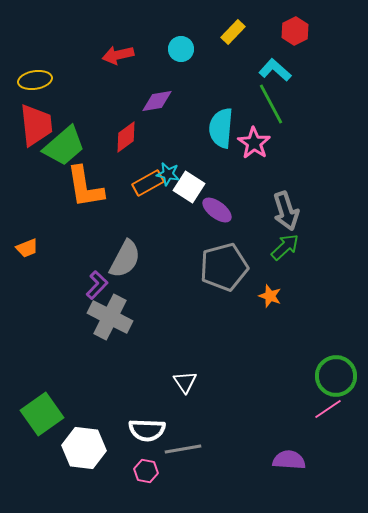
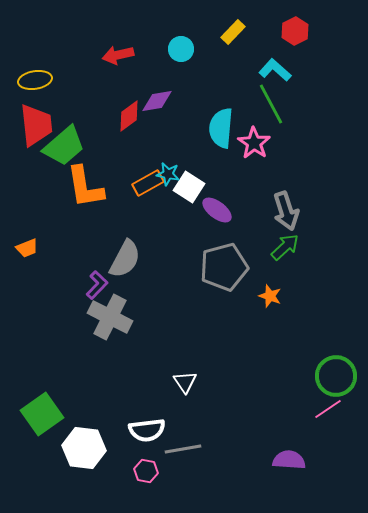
red diamond: moved 3 px right, 21 px up
white semicircle: rotated 9 degrees counterclockwise
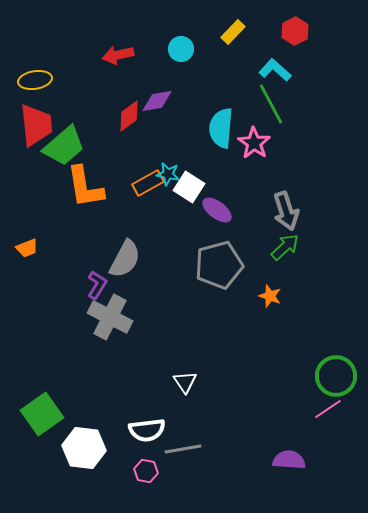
gray pentagon: moved 5 px left, 2 px up
purple L-shape: rotated 12 degrees counterclockwise
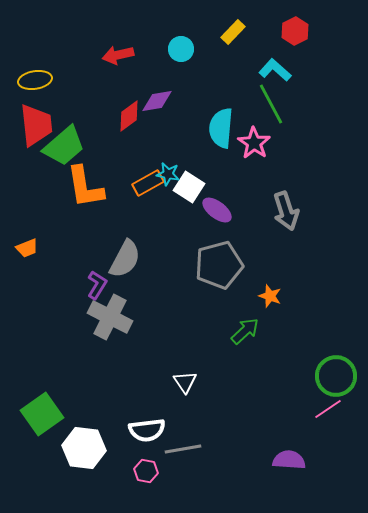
green arrow: moved 40 px left, 84 px down
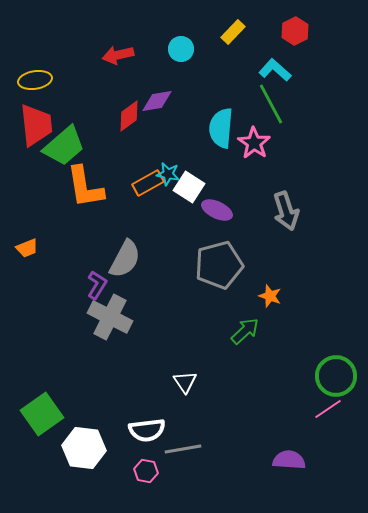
purple ellipse: rotated 12 degrees counterclockwise
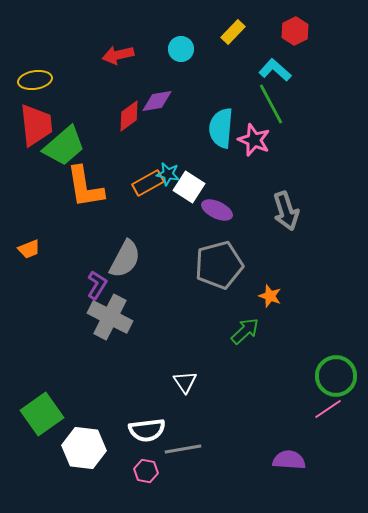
pink star: moved 3 px up; rotated 12 degrees counterclockwise
orange trapezoid: moved 2 px right, 1 px down
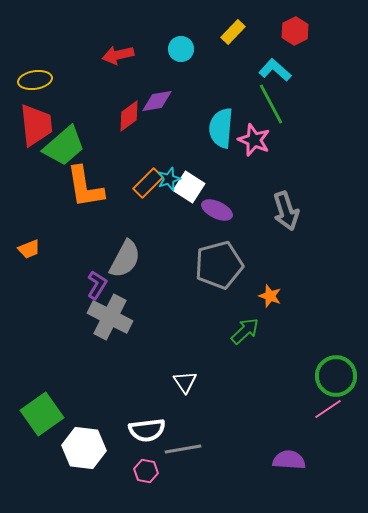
cyan star: moved 1 px right, 5 px down; rotated 30 degrees counterclockwise
orange rectangle: rotated 16 degrees counterclockwise
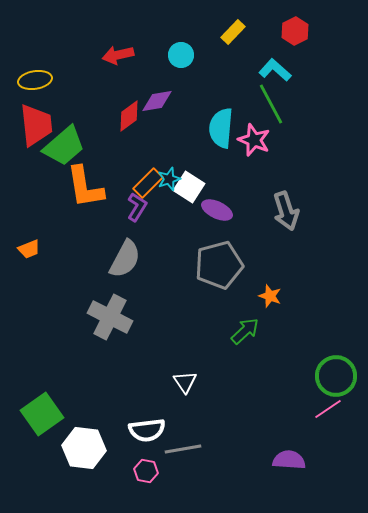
cyan circle: moved 6 px down
purple L-shape: moved 40 px right, 78 px up
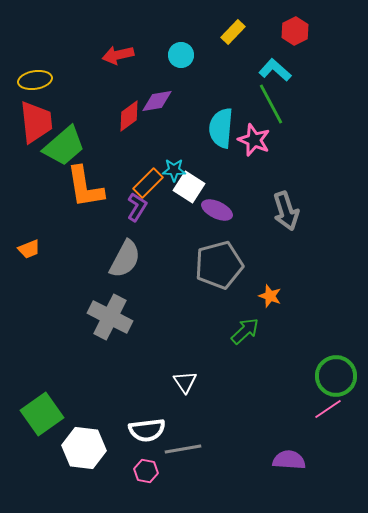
red trapezoid: moved 3 px up
cyan star: moved 5 px right, 9 px up; rotated 20 degrees clockwise
